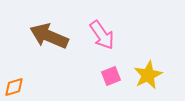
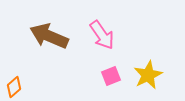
orange diamond: rotated 25 degrees counterclockwise
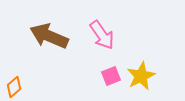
yellow star: moved 7 px left, 1 px down
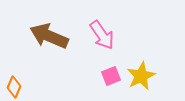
orange diamond: rotated 25 degrees counterclockwise
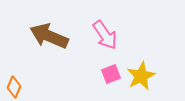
pink arrow: moved 3 px right
pink square: moved 2 px up
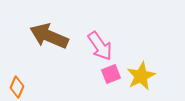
pink arrow: moved 5 px left, 11 px down
orange diamond: moved 3 px right
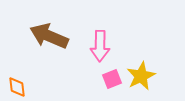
pink arrow: rotated 36 degrees clockwise
pink square: moved 1 px right, 5 px down
orange diamond: rotated 30 degrees counterclockwise
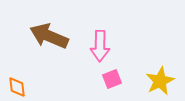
yellow star: moved 19 px right, 5 px down
